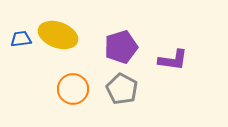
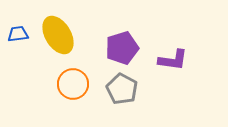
yellow ellipse: rotated 39 degrees clockwise
blue trapezoid: moved 3 px left, 5 px up
purple pentagon: moved 1 px right, 1 px down
orange circle: moved 5 px up
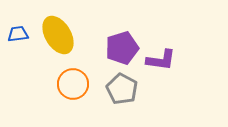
purple L-shape: moved 12 px left
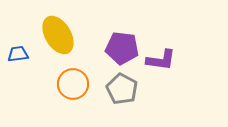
blue trapezoid: moved 20 px down
purple pentagon: rotated 24 degrees clockwise
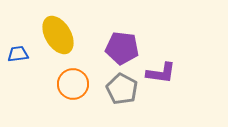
purple L-shape: moved 13 px down
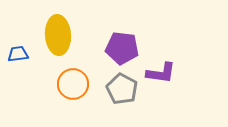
yellow ellipse: rotated 27 degrees clockwise
